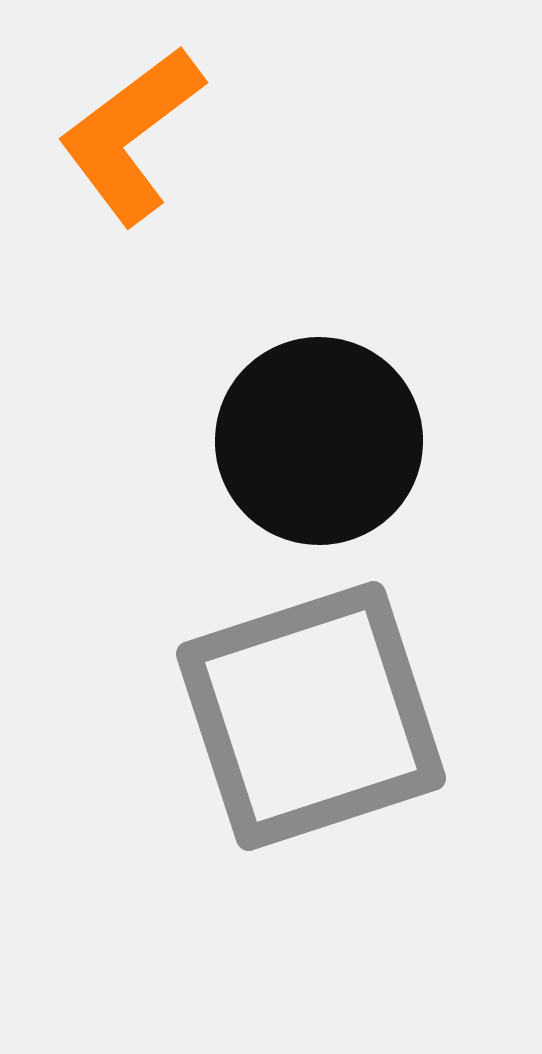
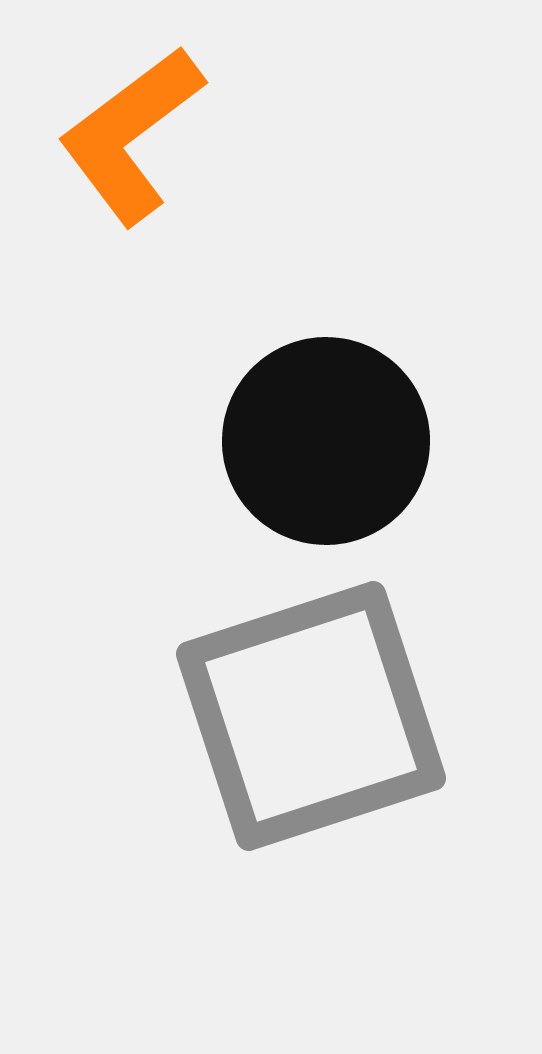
black circle: moved 7 px right
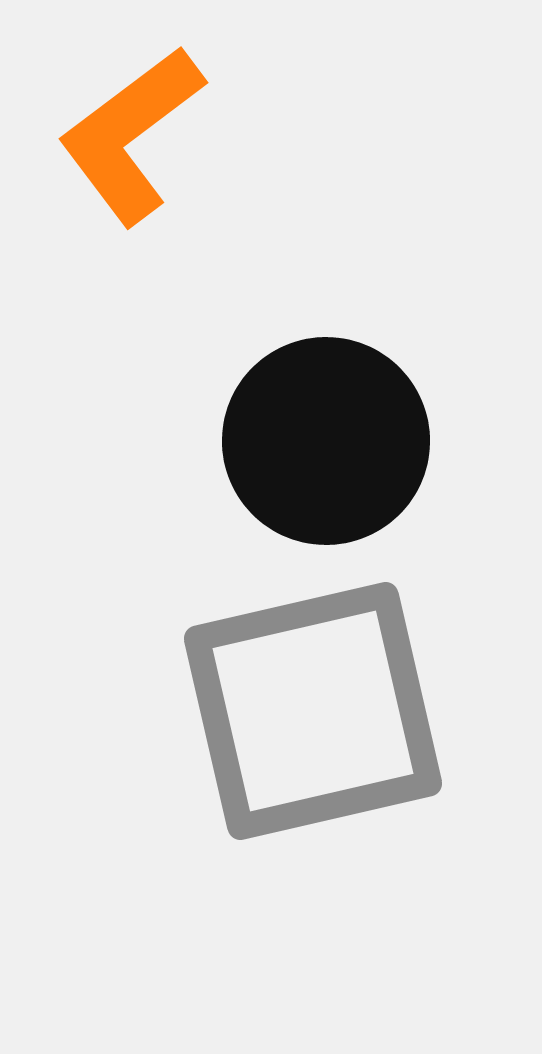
gray square: moved 2 px right, 5 px up; rotated 5 degrees clockwise
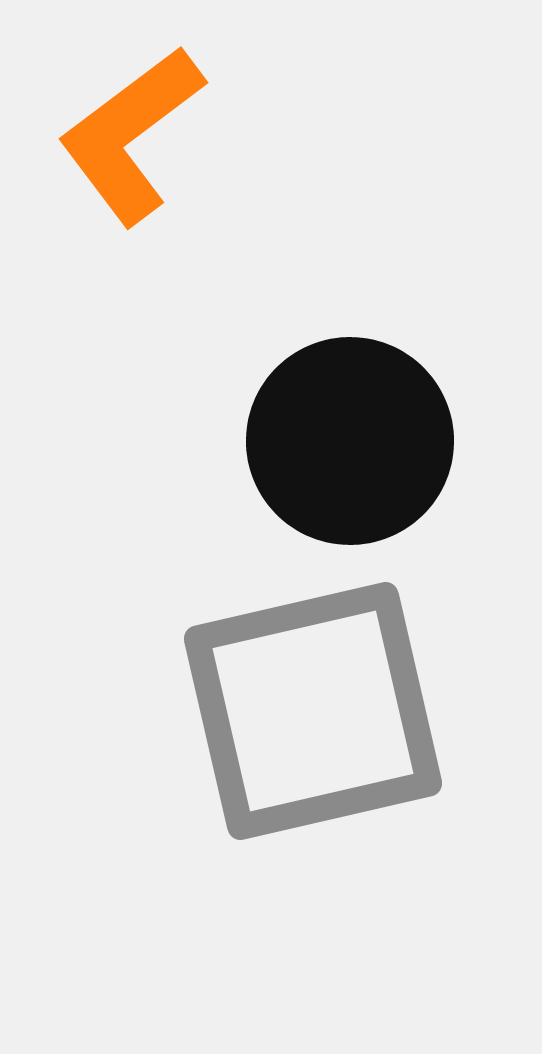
black circle: moved 24 px right
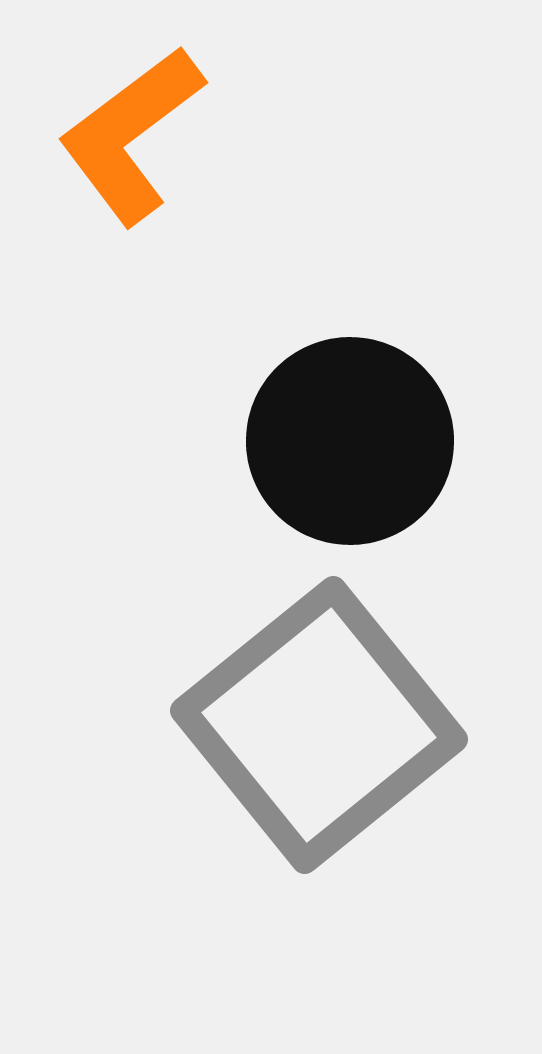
gray square: moved 6 px right, 14 px down; rotated 26 degrees counterclockwise
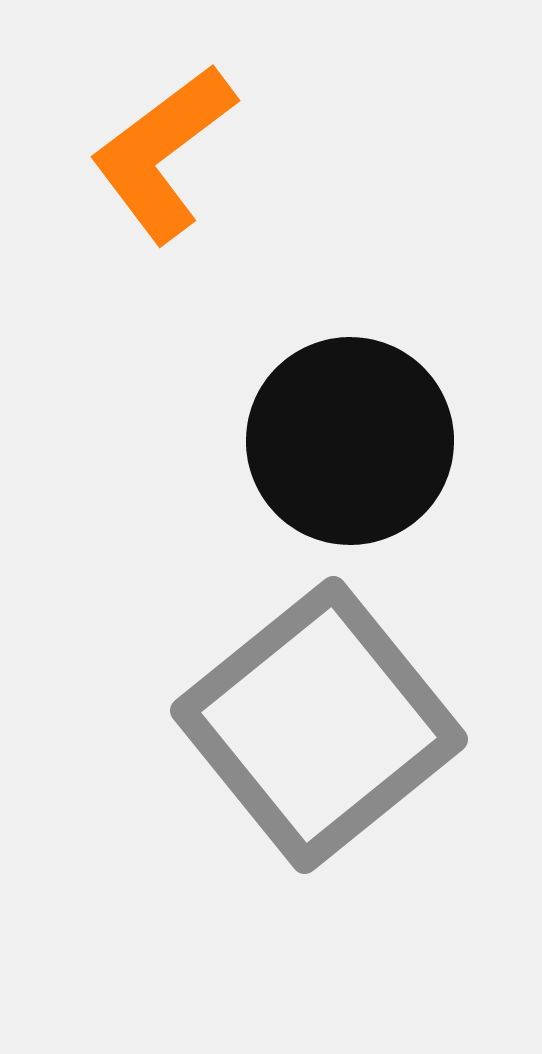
orange L-shape: moved 32 px right, 18 px down
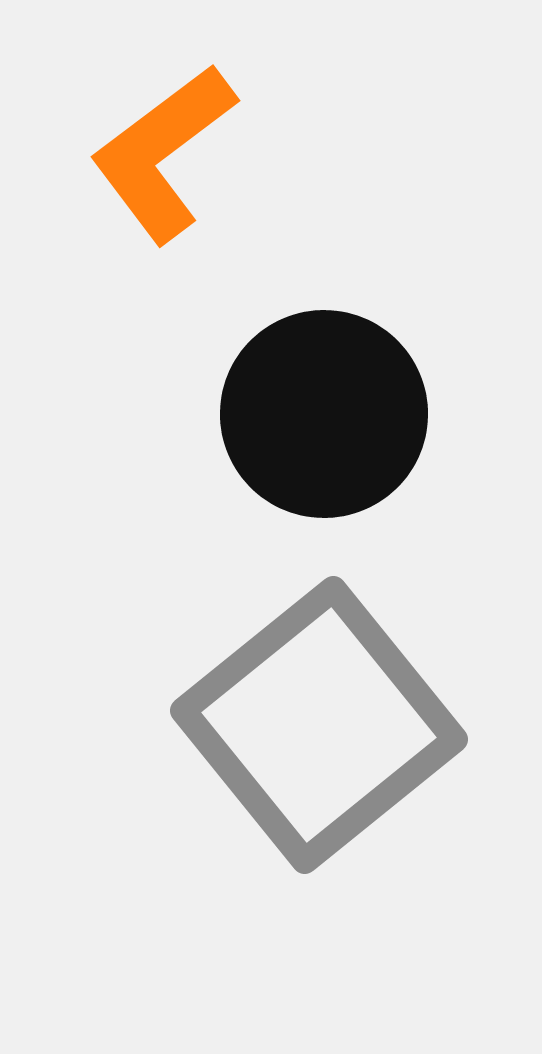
black circle: moved 26 px left, 27 px up
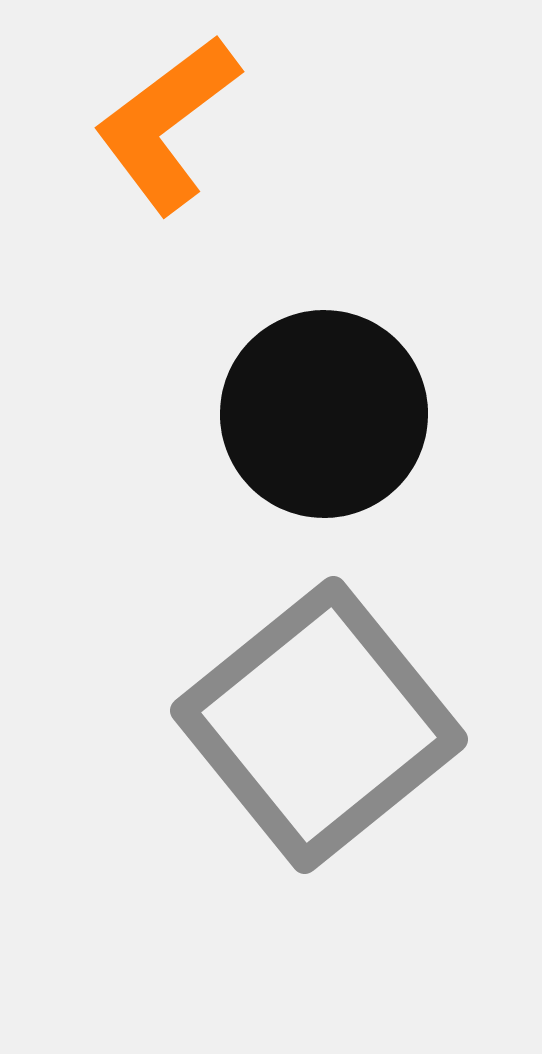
orange L-shape: moved 4 px right, 29 px up
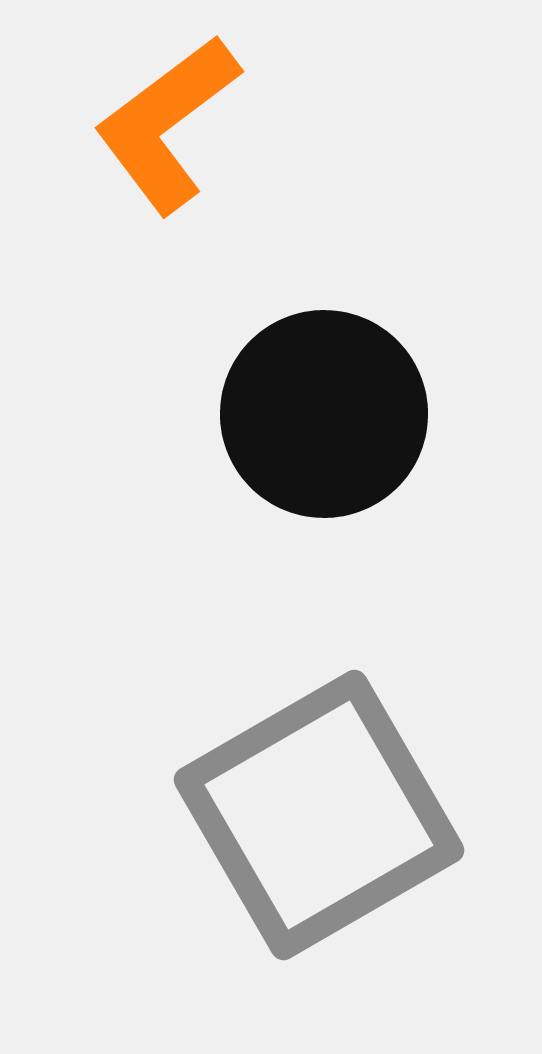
gray square: moved 90 px down; rotated 9 degrees clockwise
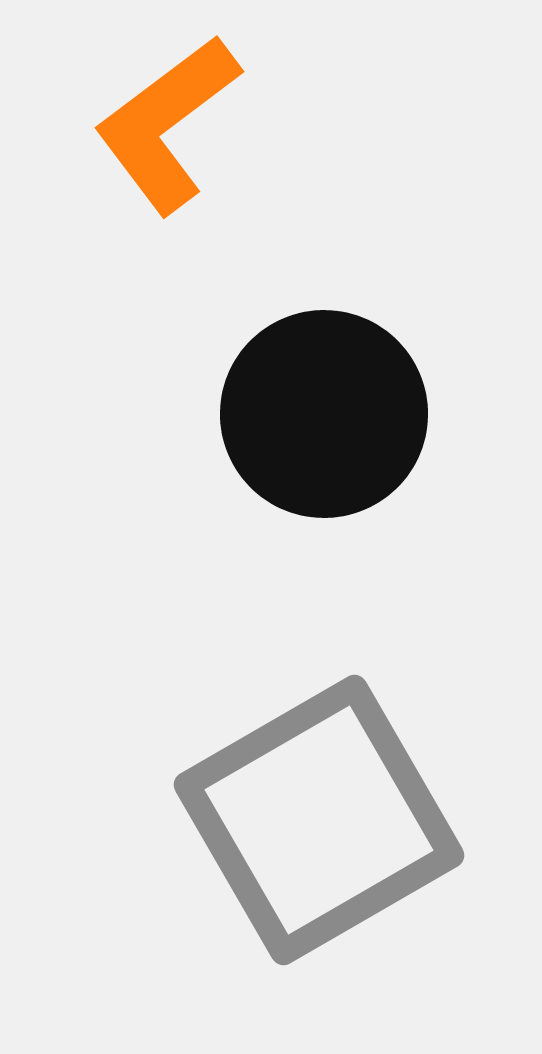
gray square: moved 5 px down
